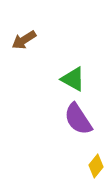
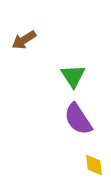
green triangle: moved 3 px up; rotated 28 degrees clockwise
yellow diamond: moved 2 px left, 1 px up; rotated 45 degrees counterclockwise
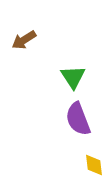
green triangle: moved 1 px down
purple semicircle: rotated 12 degrees clockwise
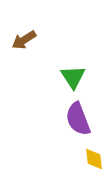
yellow diamond: moved 6 px up
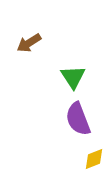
brown arrow: moved 5 px right, 3 px down
yellow diamond: rotated 75 degrees clockwise
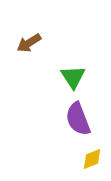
yellow diamond: moved 2 px left
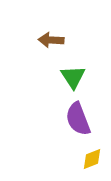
brown arrow: moved 22 px right, 3 px up; rotated 35 degrees clockwise
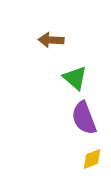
green triangle: moved 2 px right, 1 px down; rotated 16 degrees counterclockwise
purple semicircle: moved 6 px right, 1 px up
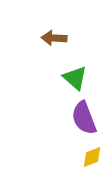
brown arrow: moved 3 px right, 2 px up
yellow diamond: moved 2 px up
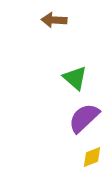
brown arrow: moved 18 px up
purple semicircle: rotated 68 degrees clockwise
